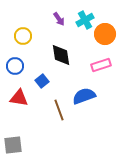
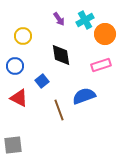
red triangle: rotated 18 degrees clockwise
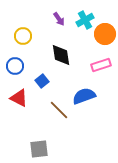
brown line: rotated 25 degrees counterclockwise
gray square: moved 26 px right, 4 px down
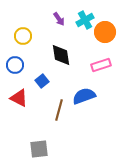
orange circle: moved 2 px up
blue circle: moved 1 px up
brown line: rotated 60 degrees clockwise
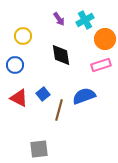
orange circle: moved 7 px down
blue square: moved 1 px right, 13 px down
